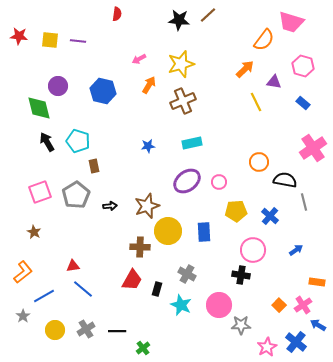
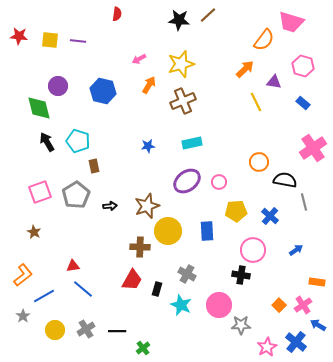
blue rectangle at (204, 232): moved 3 px right, 1 px up
orange L-shape at (23, 272): moved 3 px down
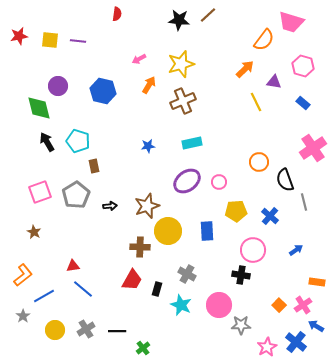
red star at (19, 36): rotated 18 degrees counterclockwise
black semicircle at (285, 180): rotated 120 degrees counterclockwise
blue arrow at (318, 325): moved 2 px left, 1 px down
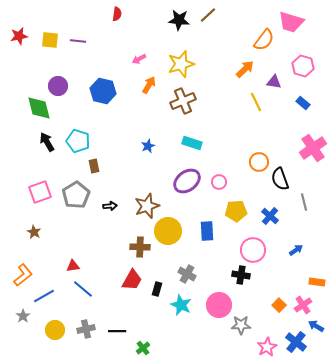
cyan rectangle at (192, 143): rotated 30 degrees clockwise
blue star at (148, 146): rotated 16 degrees counterclockwise
black semicircle at (285, 180): moved 5 px left, 1 px up
gray cross at (86, 329): rotated 18 degrees clockwise
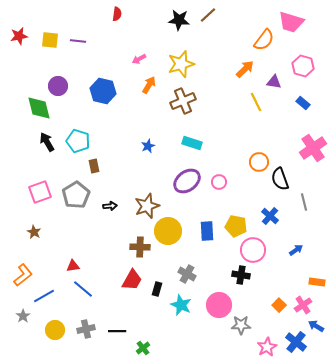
yellow pentagon at (236, 211): moved 15 px down; rotated 15 degrees clockwise
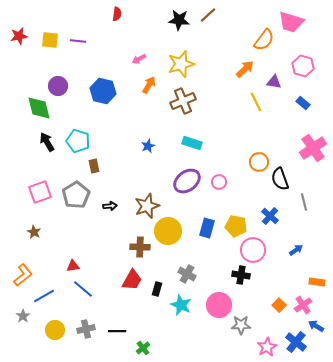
blue rectangle at (207, 231): moved 3 px up; rotated 18 degrees clockwise
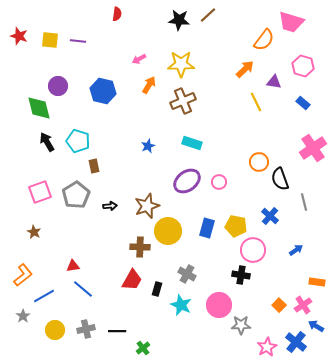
red star at (19, 36): rotated 30 degrees clockwise
yellow star at (181, 64): rotated 16 degrees clockwise
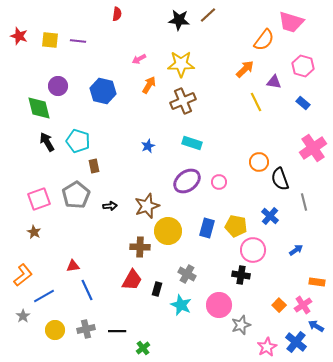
pink square at (40, 192): moved 1 px left, 7 px down
blue line at (83, 289): moved 4 px right, 1 px down; rotated 25 degrees clockwise
gray star at (241, 325): rotated 18 degrees counterclockwise
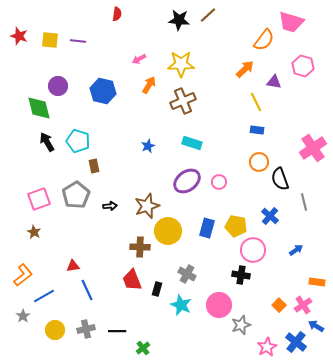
blue rectangle at (303, 103): moved 46 px left, 27 px down; rotated 32 degrees counterclockwise
red trapezoid at (132, 280): rotated 130 degrees clockwise
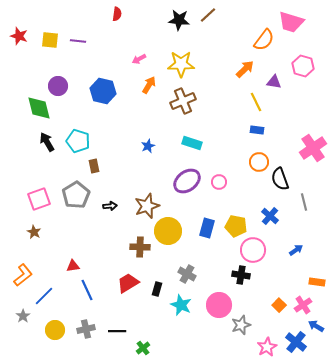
red trapezoid at (132, 280): moved 4 px left, 3 px down; rotated 80 degrees clockwise
blue line at (44, 296): rotated 15 degrees counterclockwise
